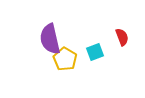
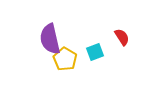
red semicircle: rotated 12 degrees counterclockwise
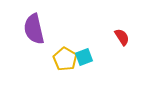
purple semicircle: moved 16 px left, 10 px up
cyan square: moved 11 px left, 5 px down
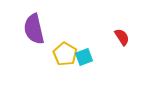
yellow pentagon: moved 5 px up
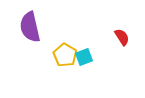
purple semicircle: moved 4 px left, 2 px up
yellow pentagon: moved 1 px down
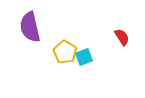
yellow pentagon: moved 3 px up
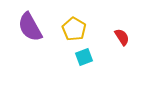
purple semicircle: rotated 16 degrees counterclockwise
yellow pentagon: moved 9 px right, 23 px up
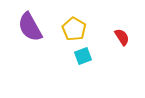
cyan square: moved 1 px left, 1 px up
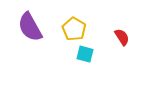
cyan square: moved 2 px right, 2 px up; rotated 36 degrees clockwise
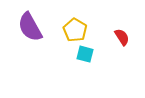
yellow pentagon: moved 1 px right, 1 px down
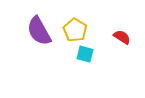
purple semicircle: moved 9 px right, 4 px down
red semicircle: rotated 24 degrees counterclockwise
